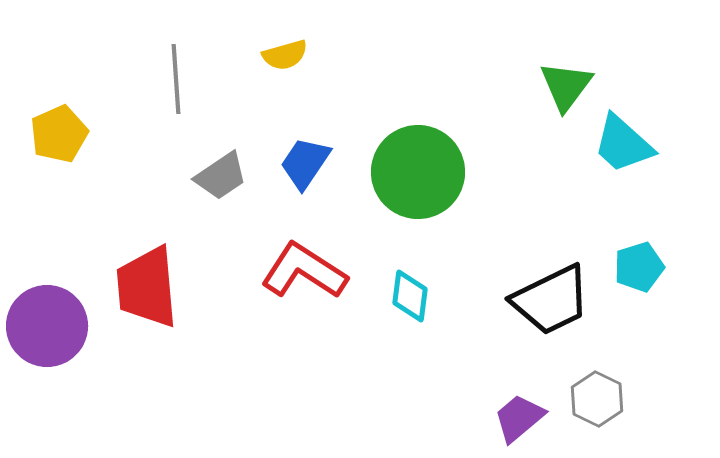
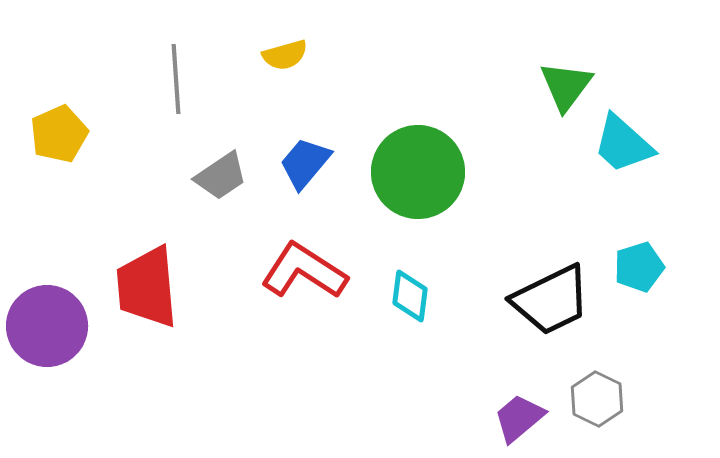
blue trapezoid: rotated 6 degrees clockwise
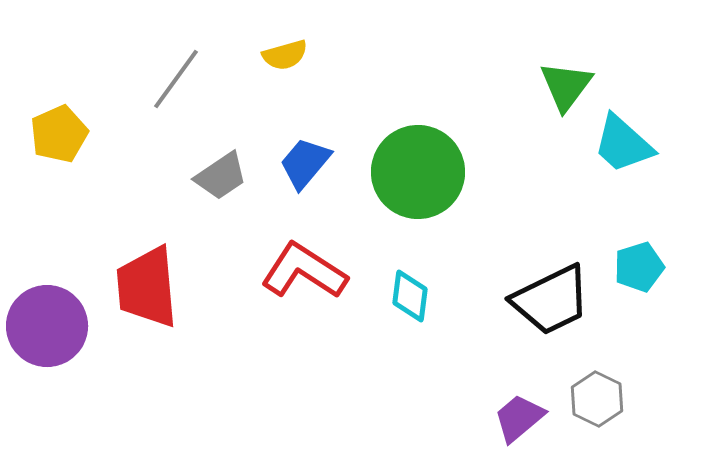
gray line: rotated 40 degrees clockwise
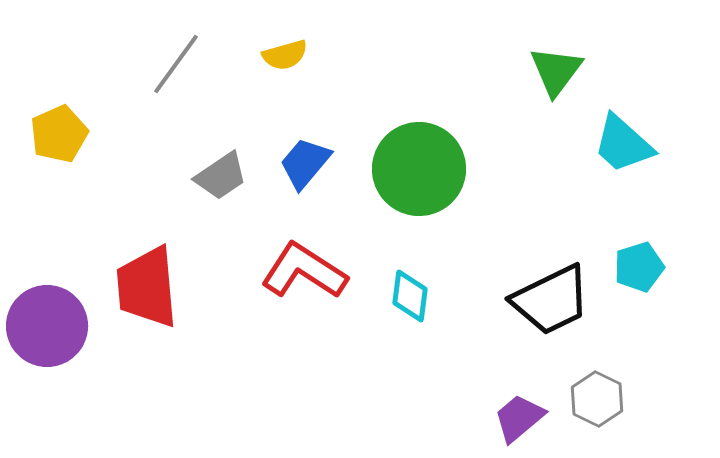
gray line: moved 15 px up
green triangle: moved 10 px left, 15 px up
green circle: moved 1 px right, 3 px up
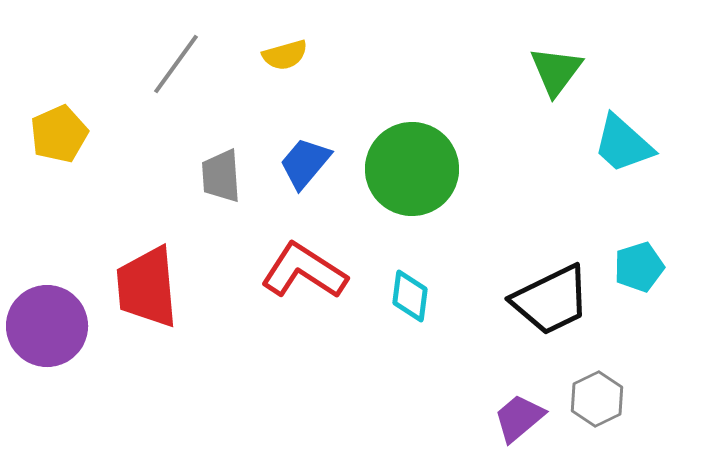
green circle: moved 7 px left
gray trapezoid: rotated 120 degrees clockwise
gray hexagon: rotated 8 degrees clockwise
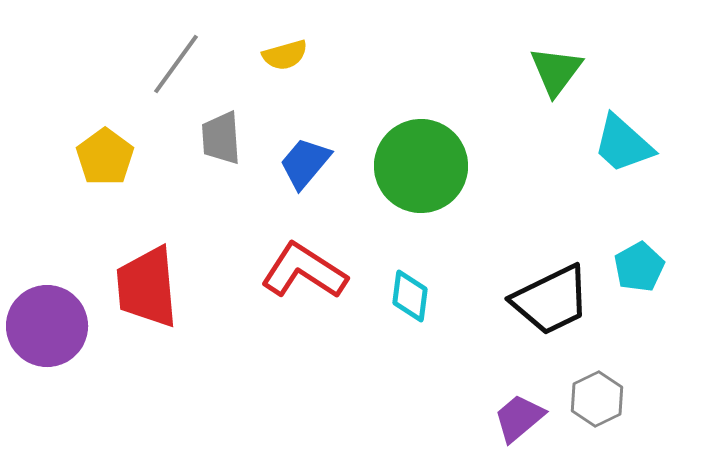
yellow pentagon: moved 46 px right, 23 px down; rotated 12 degrees counterclockwise
green circle: moved 9 px right, 3 px up
gray trapezoid: moved 38 px up
cyan pentagon: rotated 12 degrees counterclockwise
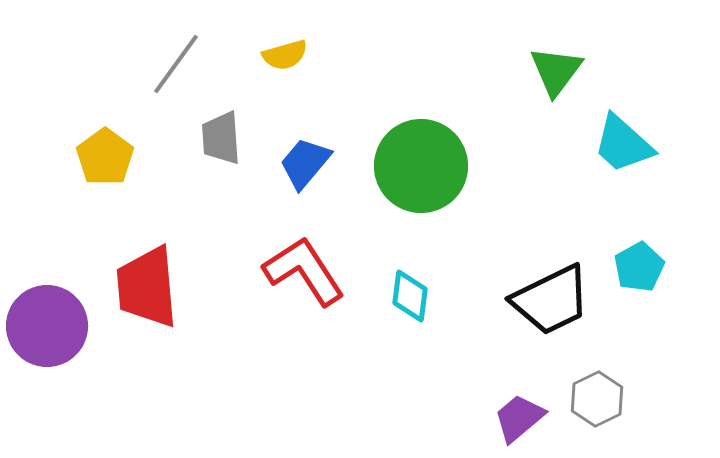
red L-shape: rotated 24 degrees clockwise
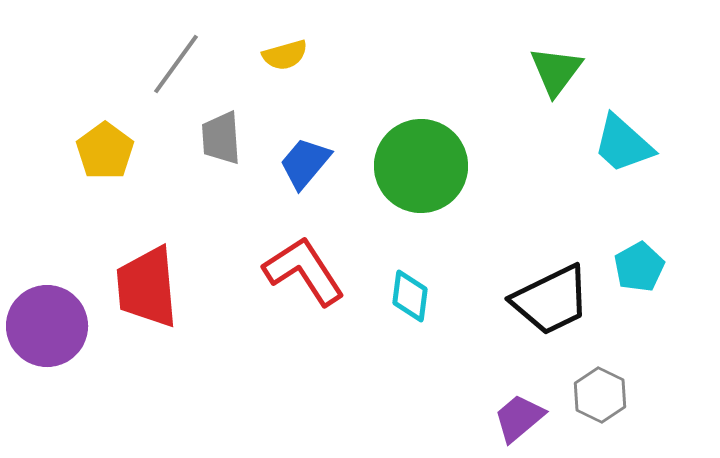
yellow pentagon: moved 6 px up
gray hexagon: moved 3 px right, 4 px up; rotated 8 degrees counterclockwise
